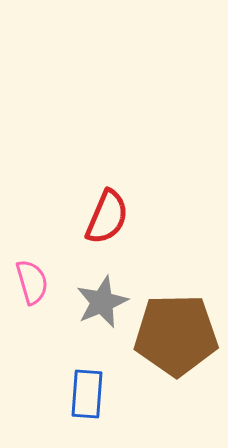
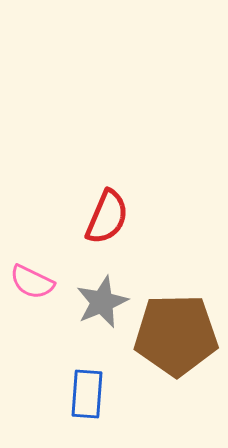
pink semicircle: rotated 132 degrees clockwise
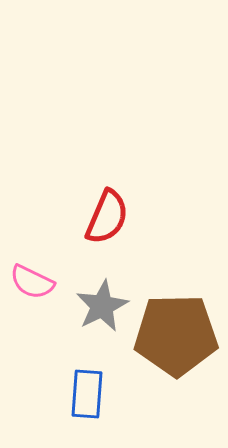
gray star: moved 4 px down; rotated 4 degrees counterclockwise
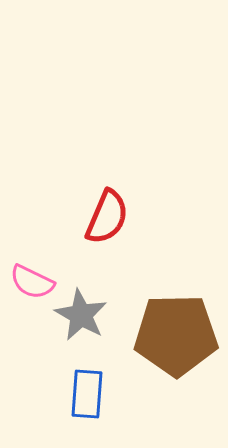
gray star: moved 21 px left, 9 px down; rotated 16 degrees counterclockwise
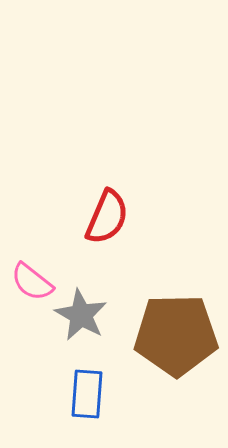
pink semicircle: rotated 12 degrees clockwise
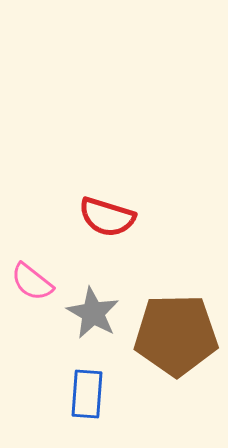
red semicircle: rotated 84 degrees clockwise
gray star: moved 12 px right, 2 px up
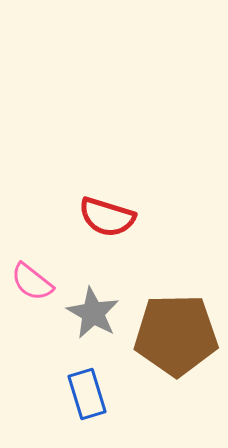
blue rectangle: rotated 21 degrees counterclockwise
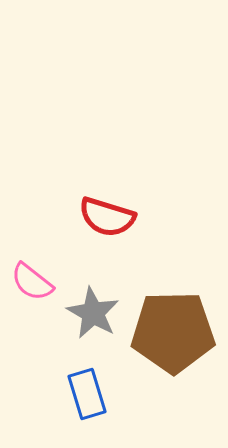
brown pentagon: moved 3 px left, 3 px up
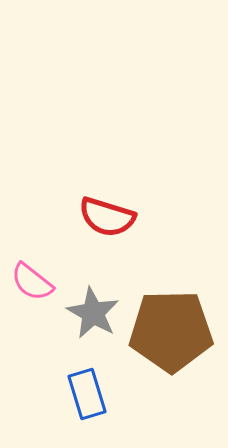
brown pentagon: moved 2 px left, 1 px up
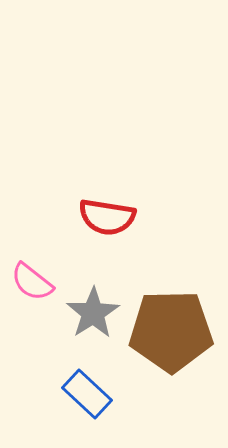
red semicircle: rotated 8 degrees counterclockwise
gray star: rotated 10 degrees clockwise
blue rectangle: rotated 30 degrees counterclockwise
